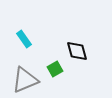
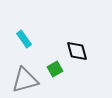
gray triangle: rotated 8 degrees clockwise
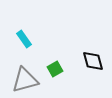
black diamond: moved 16 px right, 10 px down
